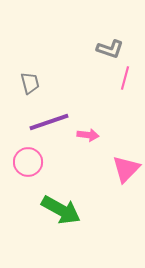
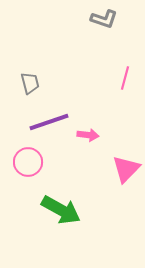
gray L-shape: moved 6 px left, 30 px up
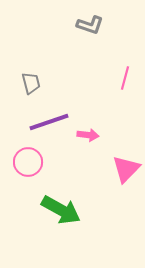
gray L-shape: moved 14 px left, 6 px down
gray trapezoid: moved 1 px right
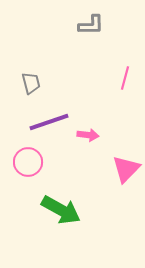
gray L-shape: moved 1 px right; rotated 20 degrees counterclockwise
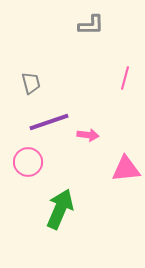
pink triangle: rotated 40 degrees clockwise
green arrow: moved 1 px left, 1 px up; rotated 96 degrees counterclockwise
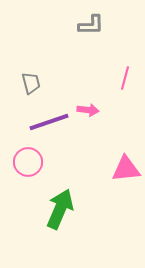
pink arrow: moved 25 px up
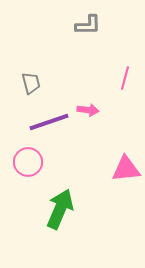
gray L-shape: moved 3 px left
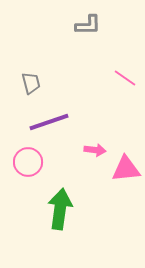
pink line: rotated 70 degrees counterclockwise
pink arrow: moved 7 px right, 40 px down
green arrow: rotated 15 degrees counterclockwise
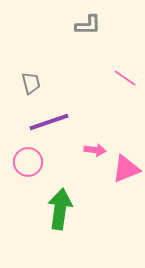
pink triangle: rotated 16 degrees counterclockwise
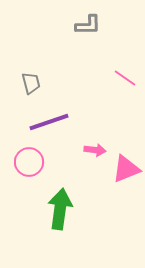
pink circle: moved 1 px right
